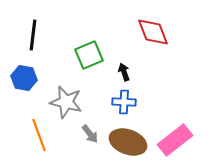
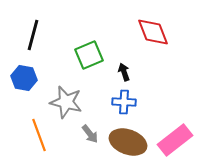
black line: rotated 8 degrees clockwise
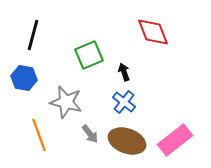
blue cross: rotated 35 degrees clockwise
brown ellipse: moved 1 px left, 1 px up
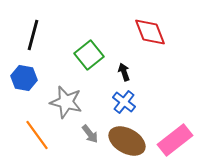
red diamond: moved 3 px left
green square: rotated 16 degrees counterclockwise
orange line: moved 2 px left; rotated 16 degrees counterclockwise
brown ellipse: rotated 9 degrees clockwise
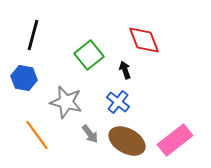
red diamond: moved 6 px left, 8 px down
black arrow: moved 1 px right, 2 px up
blue cross: moved 6 px left
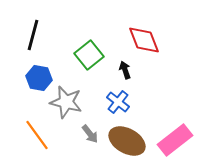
blue hexagon: moved 15 px right
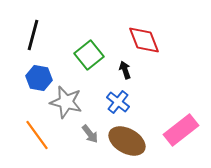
pink rectangle: moved 6 px right, 10 px up
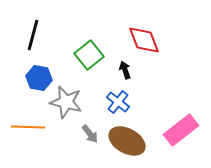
orange line: moved 9 px left, 8 px up; rotated 52 degrees counterclockwise
